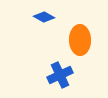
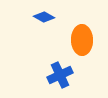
orange ellipse: moved 2 px right
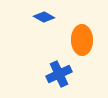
blue cross: moved 1 px left, 1 px up
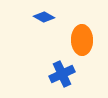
blue cross: moved 3 px right
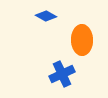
blue diamond: moved 2 px right, 1 px up
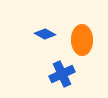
blue diamond: moved 1 px left, 18 px down
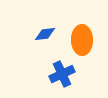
blue diamond: rotated 35 degrees counterclockwise
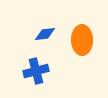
blue cross: moved 26 px left, 3 px up; rotated 10 degrees clockwise
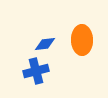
blue diamond: moved 10 px down
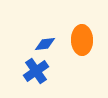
blue cross: rotated 20 degrees counterclockwise
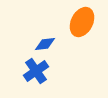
orange ellipse: moved 18 px up; rotated 28 degrees clockwise
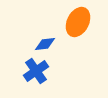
orange ellipse: moved 4 px left
